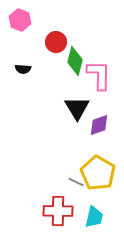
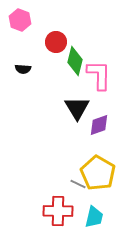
gray line: moved 2 px right, 2 px down
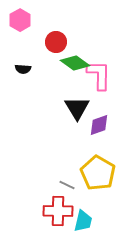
pink hexagon: rotated 10 degrees clockwise
green diamond: moved 2 px down; rotated 68 degrees counterclockwise
gray line: moved 11 px left, 1 px down
cyan trapezoid: moved 11 px left, 4 px down
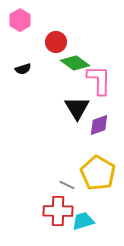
black semicircle: rotated 21 degrees counterclockwise
pink L-shape: moved 5 px down
cyan trapezoid: rotated 120 degrees counterclockwise
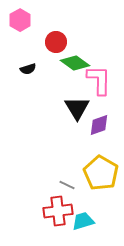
black semicircle: moved 5 px right
yellow pentagon: moved 3 px right
red cross: rotated 8 degrees counterclockwise
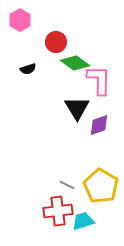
yellow pentagon: moved 13 px down
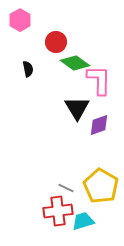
black semicircle: rotated 84 degrees counterclockwise
gray line: moved 1 px left, 3 px down
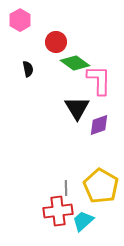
gray line: rotated 63 degrees clockwise
cyan trapezoid: rotated 25 degrees counterclockwise
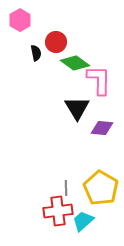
black semicircle: moved 8 px right, 16 px up
purple diamond: moved 3 px right, 3 px down; rotated 25 degrees clockwise
yellow pentagon: moved 2 px down
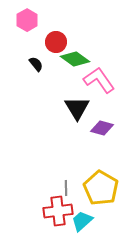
pink hexagon: moved 7 px right
black semicircle: moved 11 px down; rotated 28 degrees counterclockwise
green diamond: moved 4 px up
pink L-shape: rotated 36 degrees counterclockwise
purple diamond: rotated 10 degrees clockwise
cyan trapezoid: moved 1 px left
